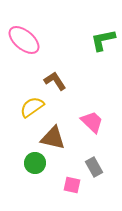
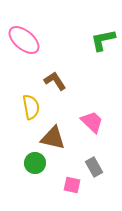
yellow semicircle: moved 1 px left; rotated 115 degrees clockwise
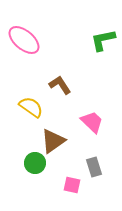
brown L-shape: moved 5 px right, 4 px down
yellow semicircle: rotated 45 degrees counterclockwise
brown triangle: moved 3 px down; rotated 48 degrees counterclockwise
gray rectangle: rotated 12 degrees clockwise
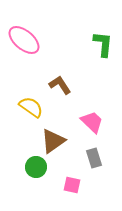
green L-shape: moved 4 px down; rotated 108 degrees clockwise
green circle: moved 1 px right, 4 px down
gray rectangle: moved 9 px up
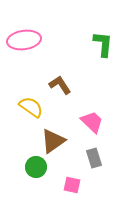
pink ellipse: rotated 48 degrees counterclockwise
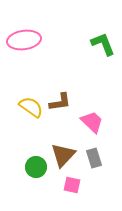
green L-shape: rotated 28 degrees counterclockwise
brown L-shape: moved 17 px down; rotated 115 degrees clockwise
brown triangle: moved 10 px right, 14 px down; rotated 12 degrees counterclockwise
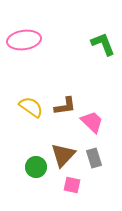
brown L-shape: moved 5 px right, 4 px down
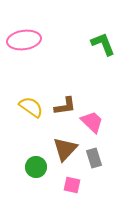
brown triangle: moved 2 px right, 6 px up
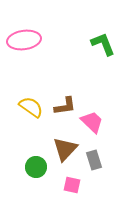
gray rectangle: moved 2 px down
